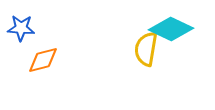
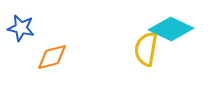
blue star: rotated 8 degrees clockwise
orange diamond: moved 9 px right, 3 px up
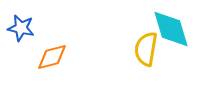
cyan diamond: rotated 48 degrees clockwise
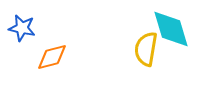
blue star: moved 1 px right
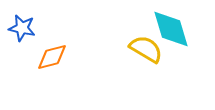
yellow semicircle: rotated 112 degrees clockwise
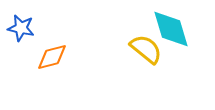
blue star: moved 1 px left
yellow semicircle: rotated 8 degrees clockwise
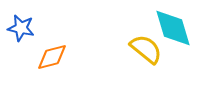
cyan diamond: moved 2 px right, 1 px up
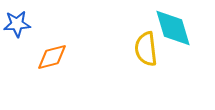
blue star: moved 4 px left, 4 px up; rotated 16 degrees counterclockwise
yellow semicircle: rotated 136 degrees counterclockwise
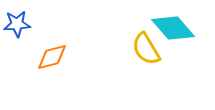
cyan diamond: rotated 24 degrees counterclockwise
yellow semicircle: rotated 24 degrees counterclockwise
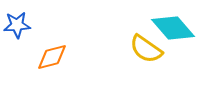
blue star: moved 1 px down
yellow semicircle: rotated 24 degrees counterclockwise
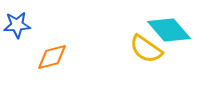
cyan diamond: moved 4 px left, 2 px down
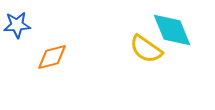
cyan diamond: moved 3 px right; rotated 18 degrees clockwise
